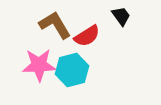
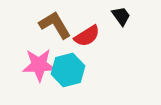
cyan hexagon: moved 4 px left
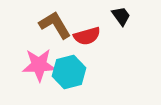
red semicircle: rotated 16 degrees clockwise
cyan hexagon: moved 1 px right, 2 px down
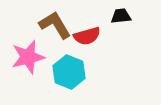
black trapezoid: rotated 60 degrees counterclockwise
pink star: moved 11 px left, 8 px up; rotated 12 degrees counterclockwise
cyan hexagon: rotated 24 degrees counterclockwise
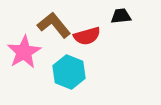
brown L-shape: moved 1 px left; rotated 8 degrees counterclockwise
pink star: moved 4 px left, 5 px up; rotated 16 degrees counterclockwise
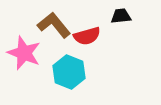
pink star: moved 1 px down; rotated 20 degrees counterclockwise
